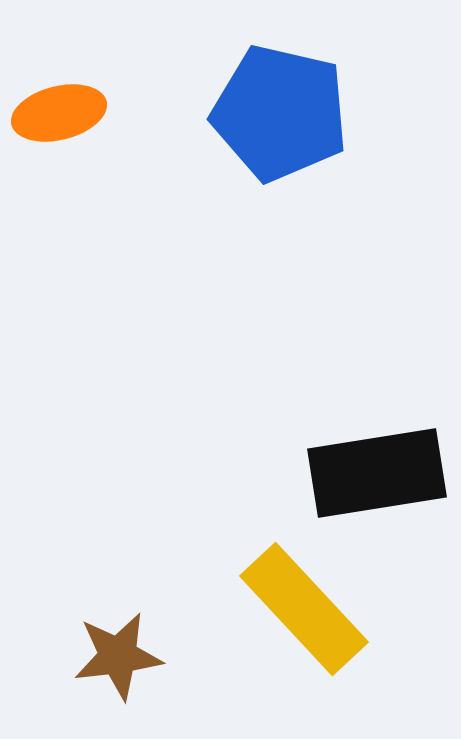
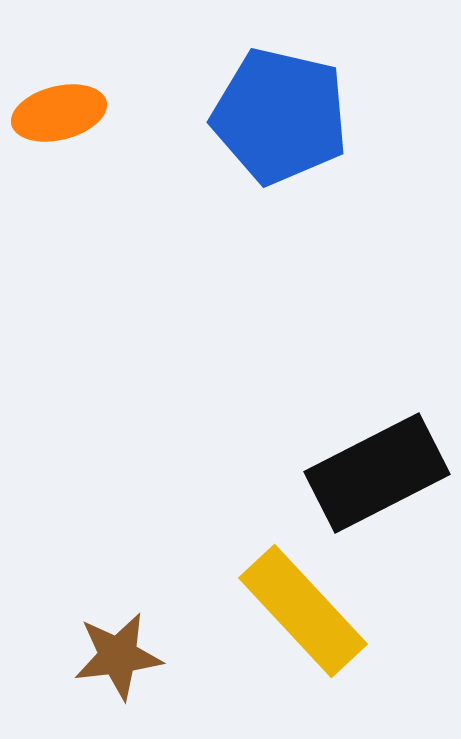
blue pentagon: moved 3 px down
black rectangle: rotated 18 degrees counterclockwise
yellow rectangle: moved 1 px left, 2 px down
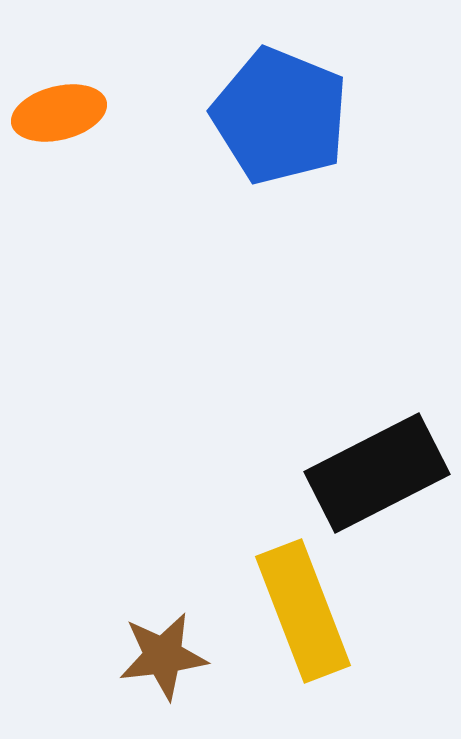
blue pentagon: rotated 9 degrees clockwise
yellow rectangle: rotated 22 degrees clockwise
brown star: moved 45 px right
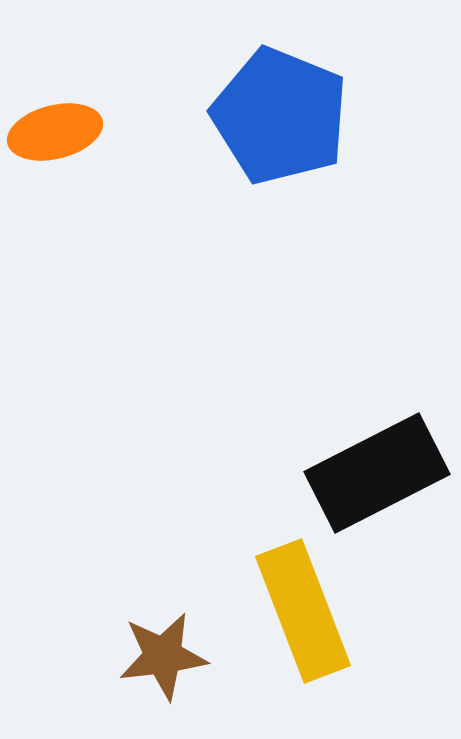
orange ellipse: moved 4 px left, 19 px down
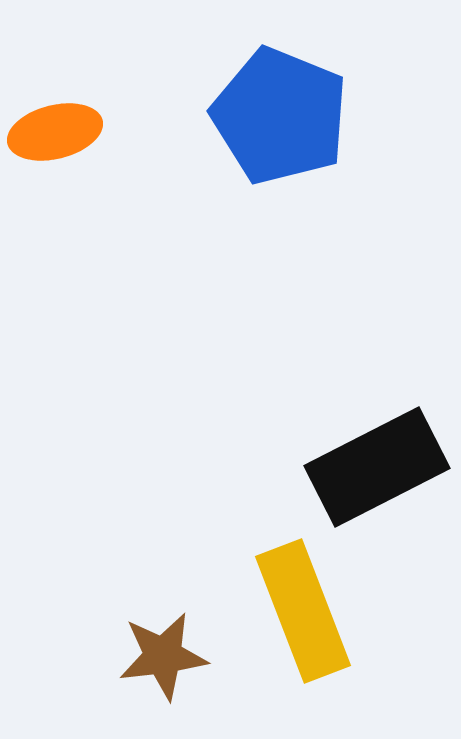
black rectangle: moved 6 px up
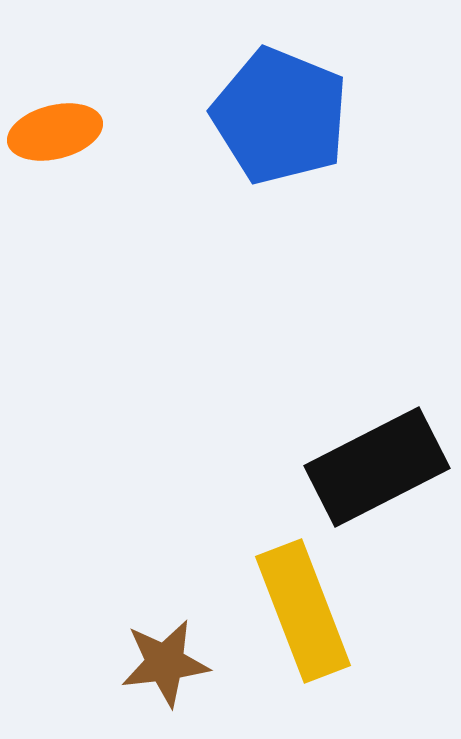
brown star: moved 2 px right, 7 px down
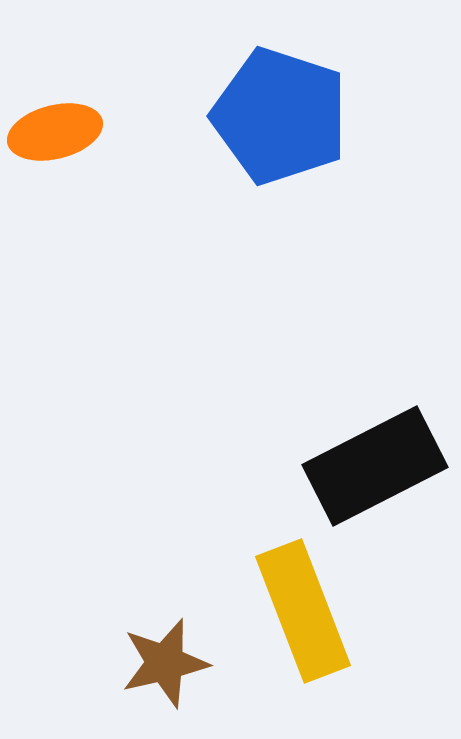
blue pentagon: rotated 4 degrees counterclockwise
black rectangle: moved 2 px left, 1 px up
brown star: rotated 6 degrees counterclockwise
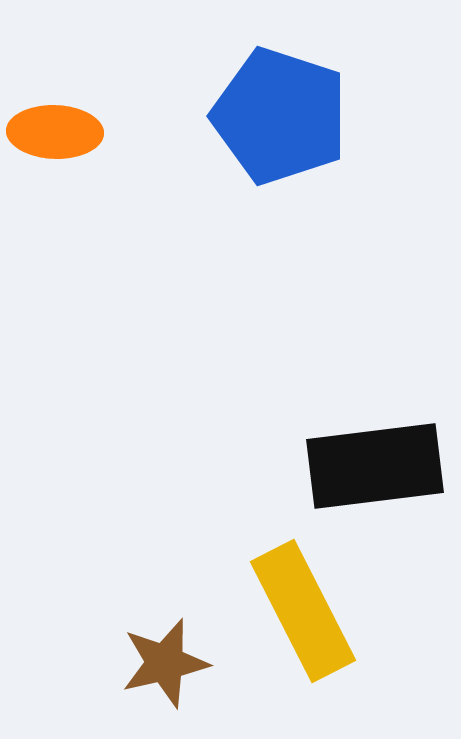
orange ellipse: rotated 16 degrees clockwise
black rectangle: rotated 20 degrees clockwise
yellow rectangle: rotated 6 degrees counterclockwise
